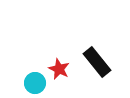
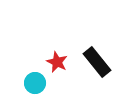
red star: moved 2 px left, 7 px up
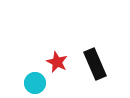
black rectangle: moved 2 px left, 2 px down; rotated 16 degrees clockwise
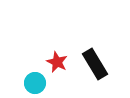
black rectangle: rotated 8 degrees counterclockwise
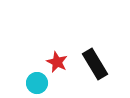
cyan circle: moved 2 px right
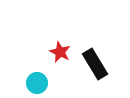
red star: moved 3 px right, 10 px up
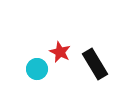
cyan circle: moved 14 px up
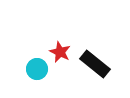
black rectangle: rotated 20 degrees counterclockwise
